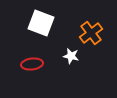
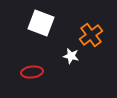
orange cross: moved 2 px down
red ellipse: moved 8 px down
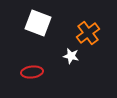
white square: moved 3 px left
orange cross: moved 3 px left, 2 px up
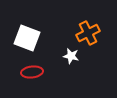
white square: moved 11 px left, 15 px down
orange cross: rotated 10 degrees clockwise
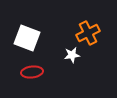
white star: moved 1 px right, 1 px up; rotated 21 degrees counterclockwise
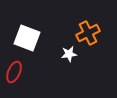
white star: moved 3 px left, 1 px up
red ellipse: moved 18 px left; rotated 60 degrees counterclockwise
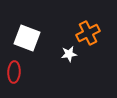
red ellipse: rotated 20 degrees counterclockwise
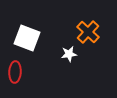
orange cross: moved 1 px up; rotated 20 degrees counterclockwise
red ellipse: moved 1 px right
